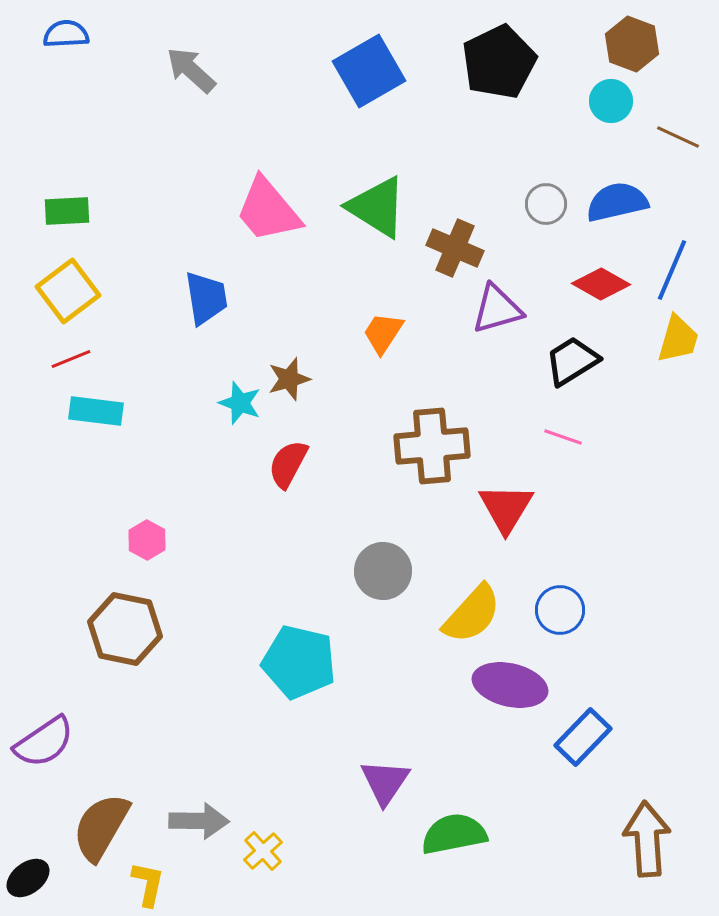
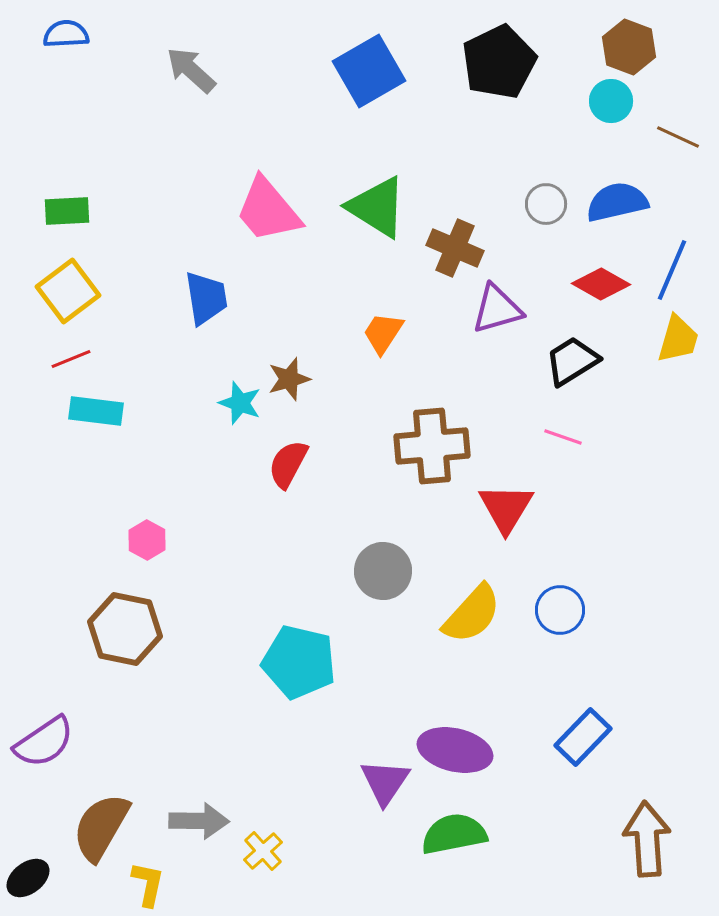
brown hexagon at (632, 44): moved 3 px left, 3 px down
purple ellipse at (510, 685): moved 55 px left, 65 px down
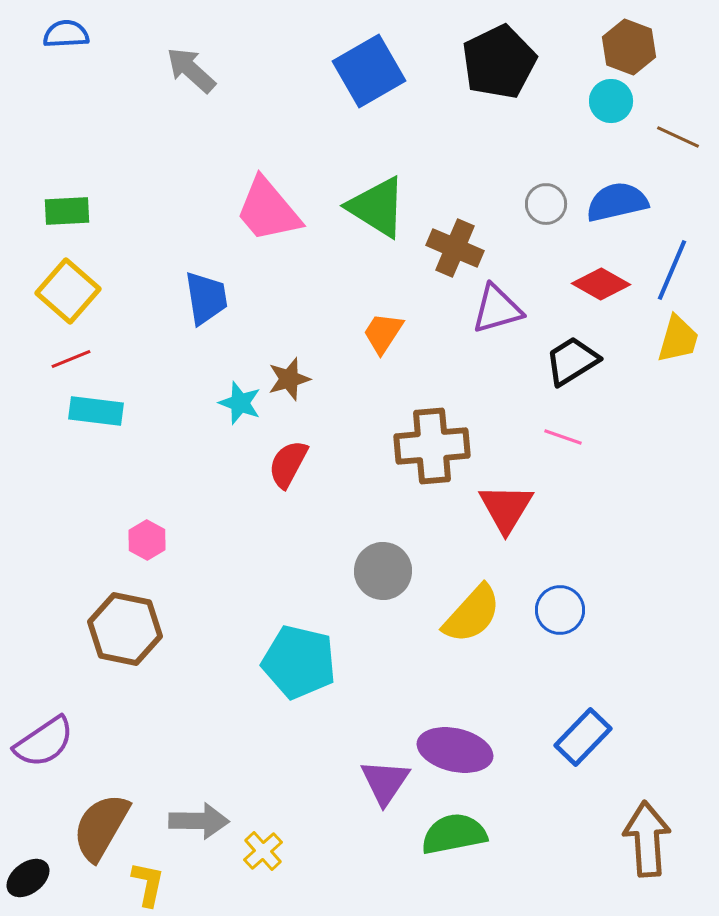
yellow square at (68, 291): rotated 12 degrees counterclockwise
